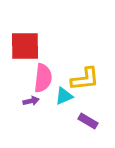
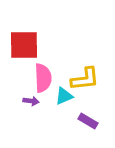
red square: moved 1 px left, 1 px up
pink semicircle: rotated 8 degrees counterclockwise
purple arrow: rotated 21 degrees clockwise
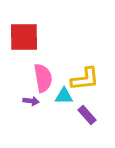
red square: moved 8 px up
pink semicircle: rotated 8 degrees counterclockwise
cyan triangle: rotated 24 degrees clockwise
purple rectangle: moved 1 px left, 6 px up; rotated 18 degrees clockwise
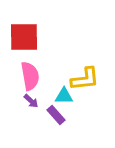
pink semicircle: moved 13 px left, 2 px up
purple arrow: rotated 35 degrees clockwise
purple rectangle: moved 31 px left
